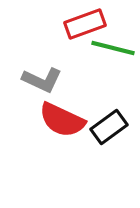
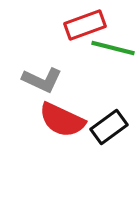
red rectangle: moved 1 px down
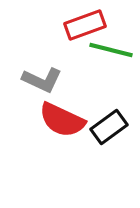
green line: moved 2 px left, 2 px down
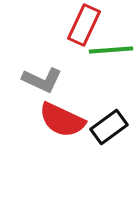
red rectangle: moved 1 px left; rotated 45 degrees counterclockwise
green line: rotated 18 degrees counterclockwise
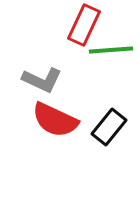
red semicircle: moved 7 px left
black rectangle: rotated 15 degrees counterclockwise
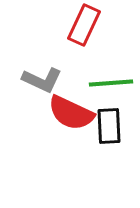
green line: moved 33 px down
red semicircle: moved 16 px right, 7 px up
black rectangle: moved 1 px up; rotated 42 degrees counterclockwise
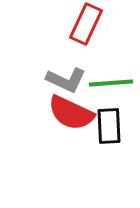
red rectangle: moved 2 px right, 1 px up
gray L-shape: moved 24 px right
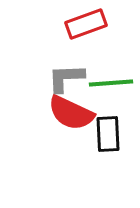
red rectangle: rotated 45 degrees clockwise
gray L-shape: moved 2 px up; rotated 153 degrees clockwise
black rectangle: moved 1 px left, 8 px down
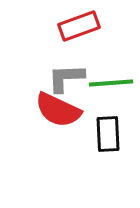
red rectangle: moved 7 px left, 2 px down
red semicircle: moved 13 px left, 3 px up
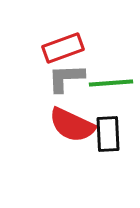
red rectangle: moved 16 px left, 22 px down
red semicircle: moved 14 px right, 15 px down
